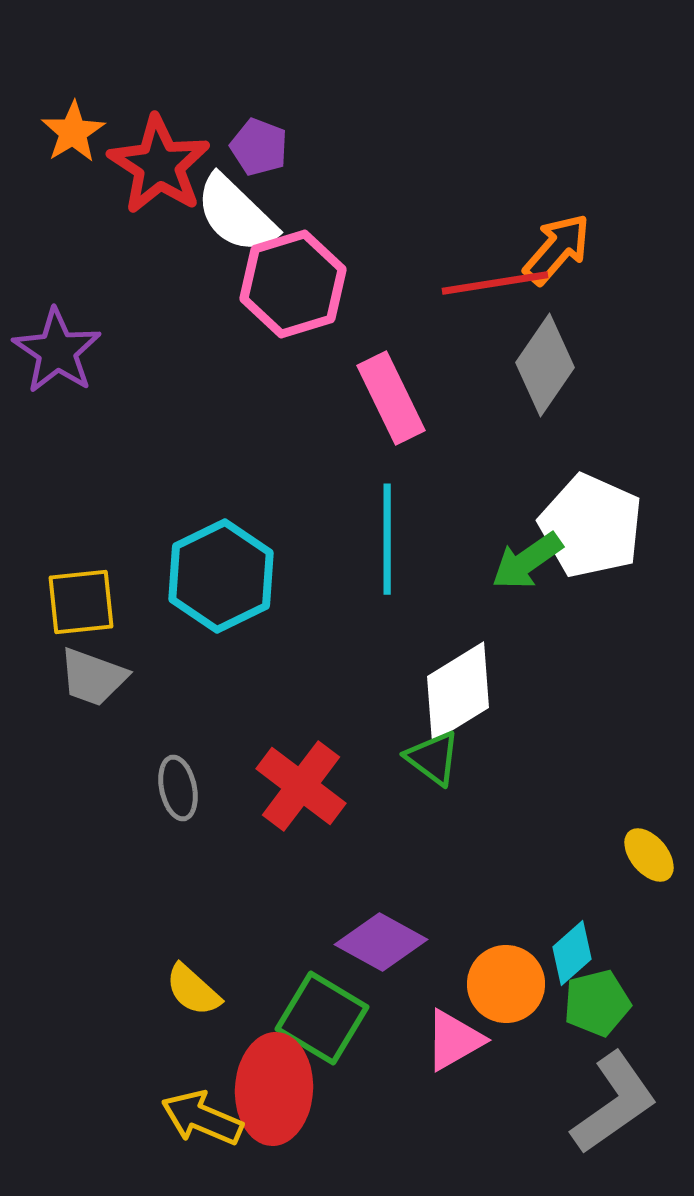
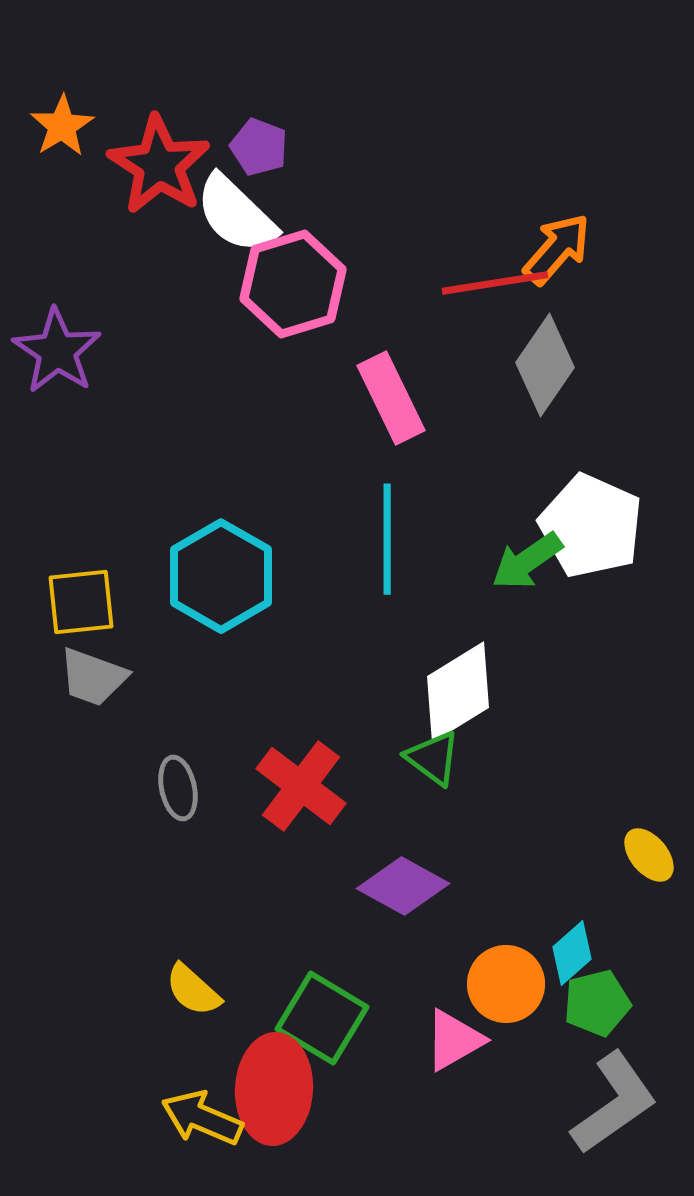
orange star: moved 11 px left, 6 px up
cyan hexagon: rotated 4 degrees counterclockwise
purple diamond: moved 22 px right, 56 px up
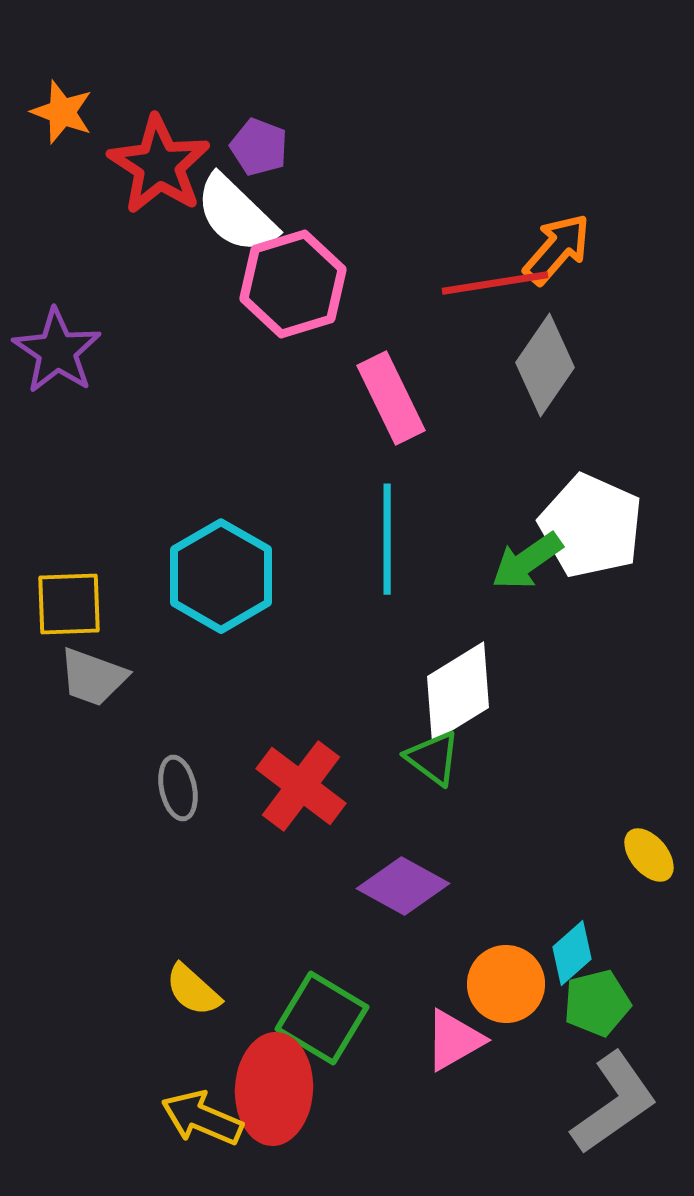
orange star: moved 14 px up; rotated 20 degrees counterclockwise
yellow square: moved 12 px left, 2 px down; rotated 4 degrees clockwise
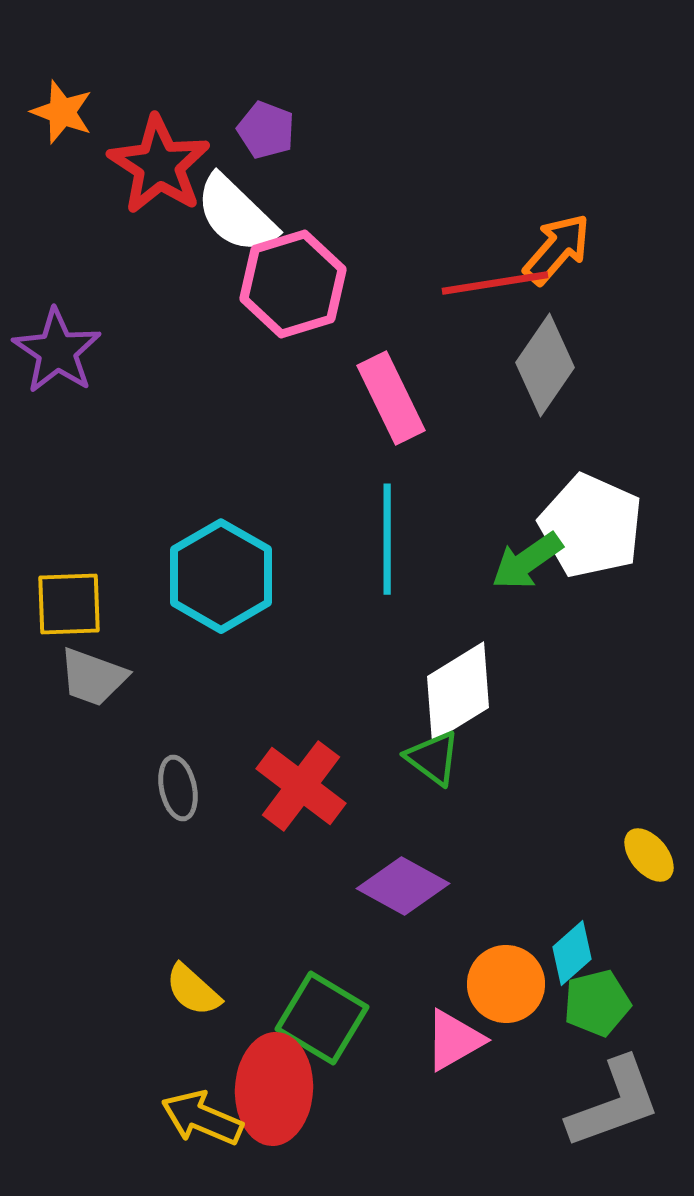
purple pentagon: moved 7 px right, 17 px up
gray L-shape: rotated 15 degrees clockwise
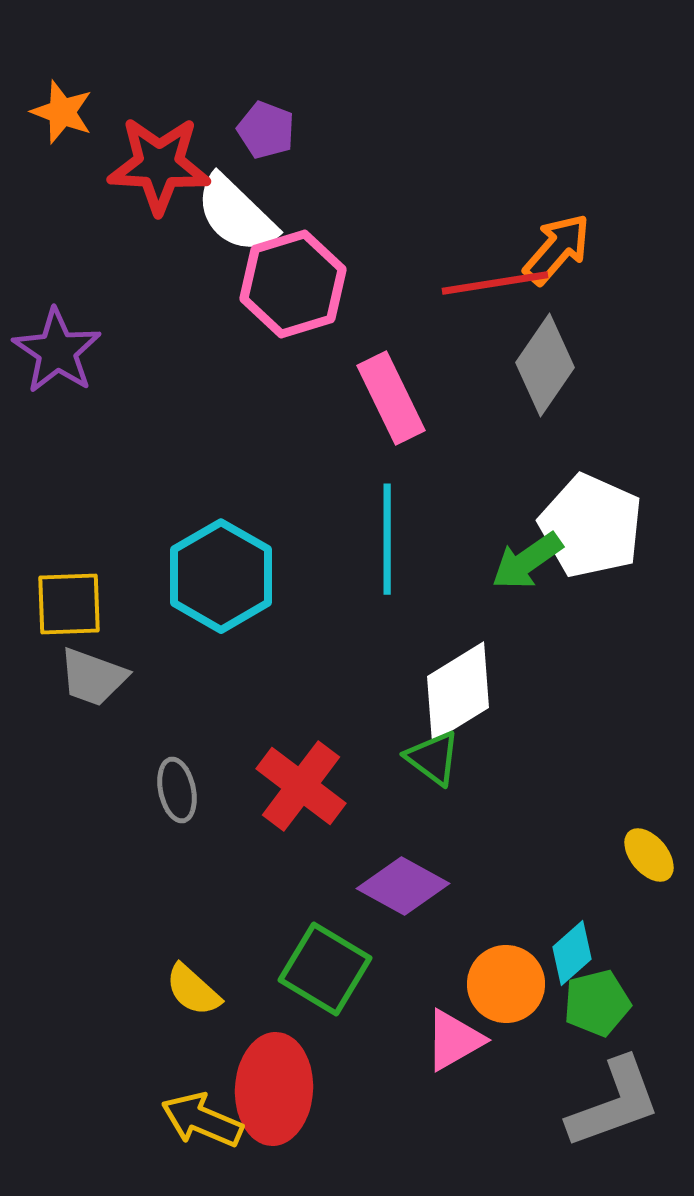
red star: rotated 30 degrees counterclockwise
gray ellipse: moved 1 px left, 2 px down
green square: moved 3 px right, 49 px up
yellow arrow: moved 2 px down
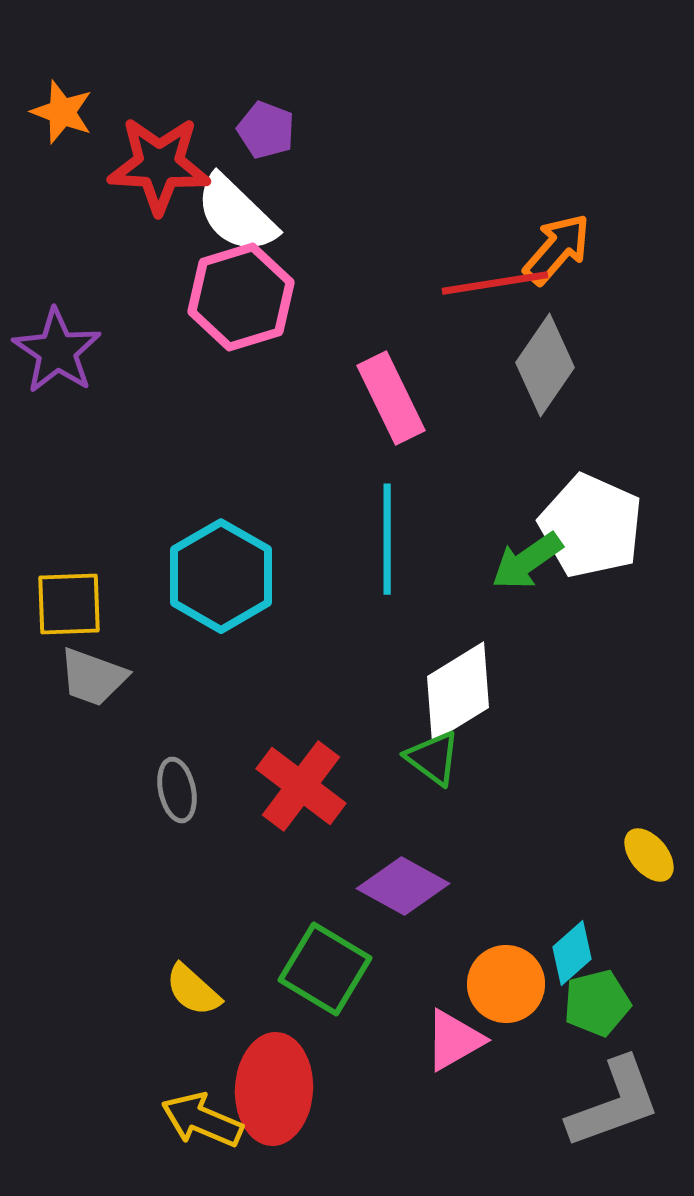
pink hexagon: moved 52 px left, 13 px down
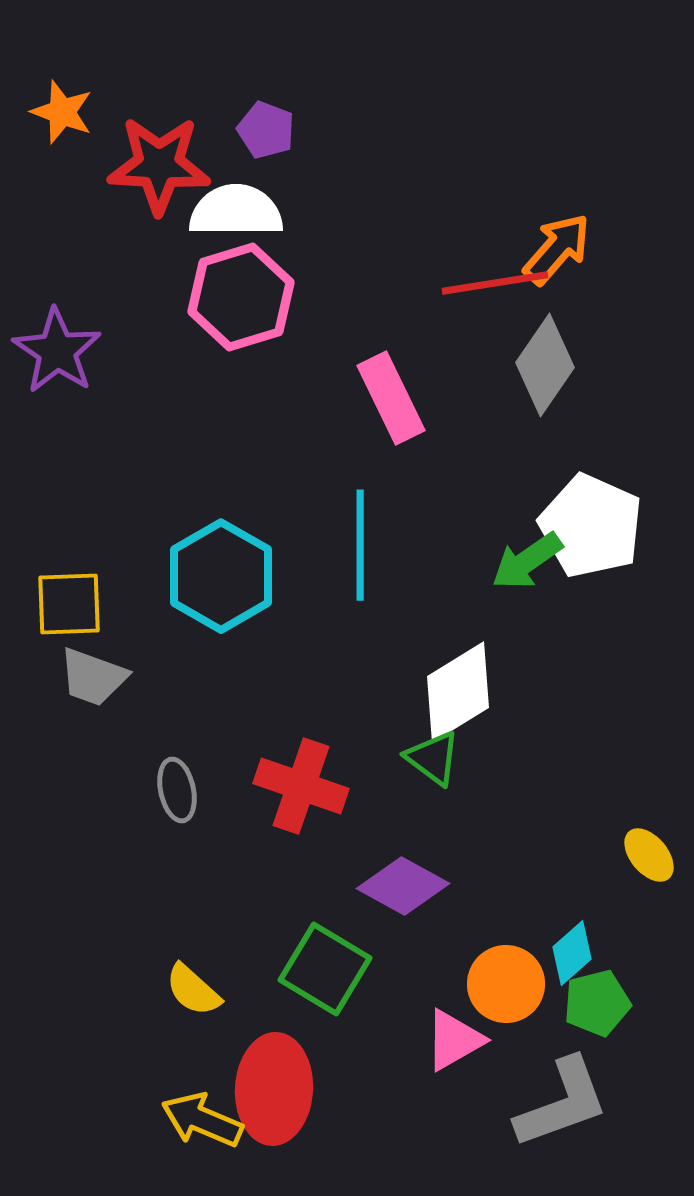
white semicircle: moved 3 px up; rotated 136 degrees clockwise
cyan line: moved 27 px left, 6 px down
red cross: rotated 18 degrees counterclockwise
gray L-shape: moved 52 px left
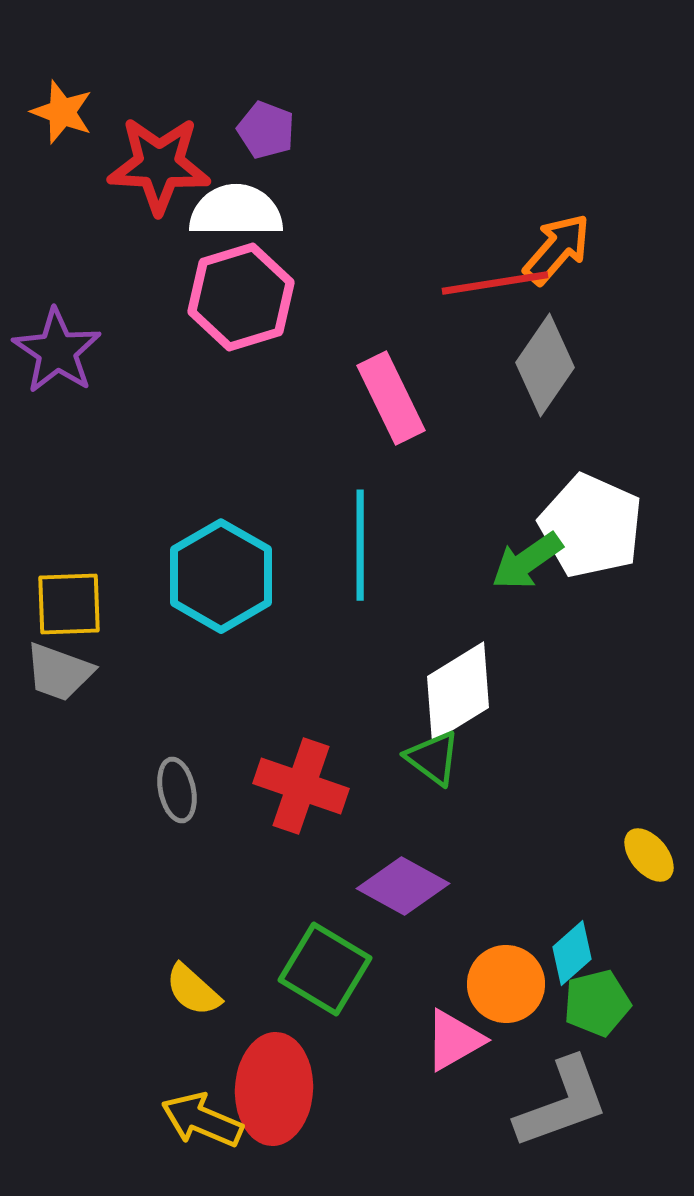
gray trapezoid: moved 34 px left, 5 px up
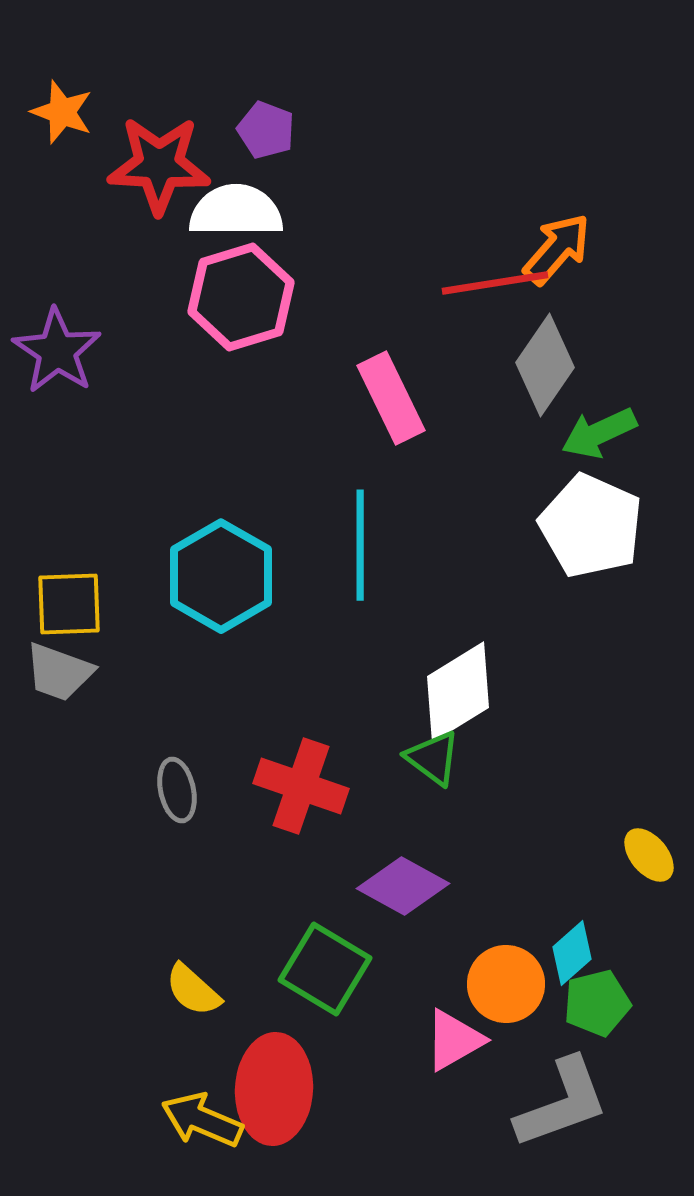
green arrow: moved 72 px right, 128 px up; rotated 10 degrees clockwise
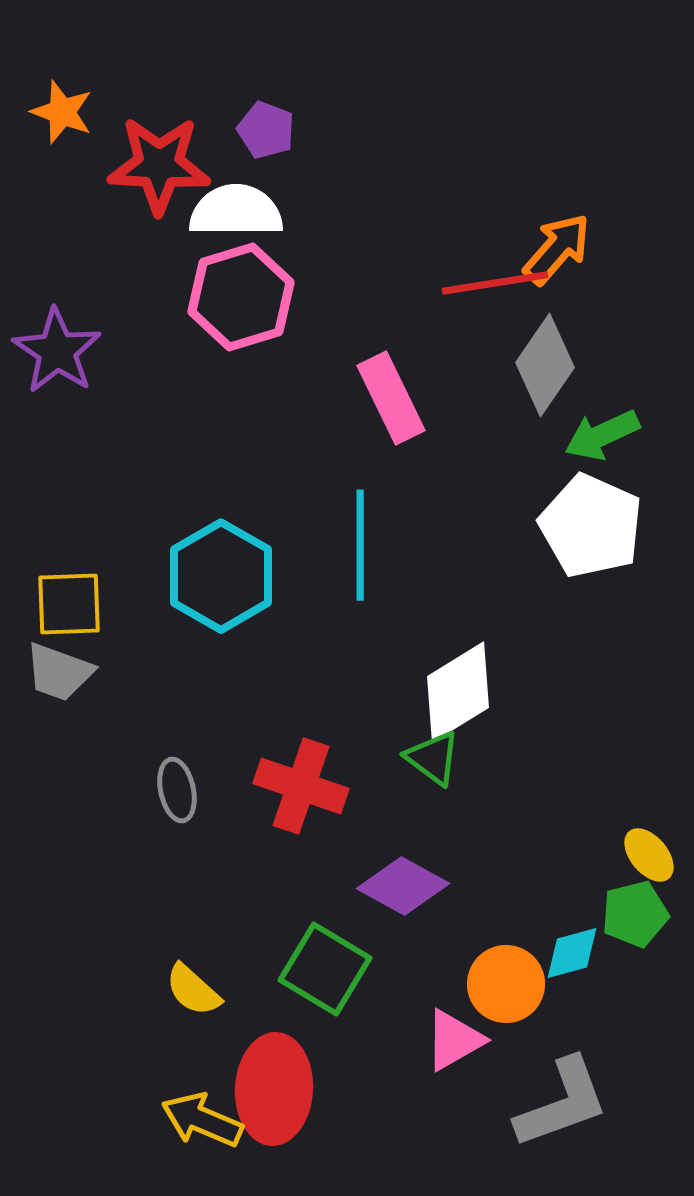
green arrow: moved 3 px right, 2 px down
cyan diamond: rotated 26 degrees clockwise
green pentagon: moved 38 px right, 89 px up
